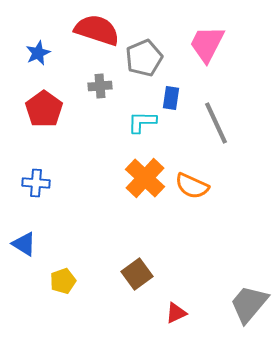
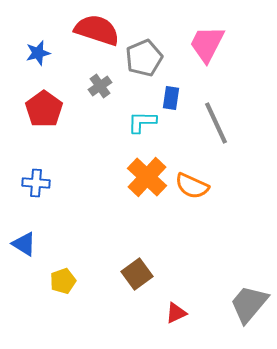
blue star: rotated 10 degrees clockwise
gray cross: rotated 30 degrees counterclockwise
orange cross: moved 2 px right, 1 px up
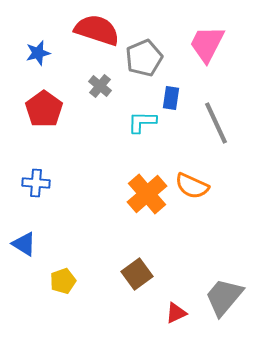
gray cross: rotated 15 degrees counterclockwise
orange cross: moved 17 px down; rotated 6 degrees clockwise
gray trapezoid: moved 25 px left, 7 px up
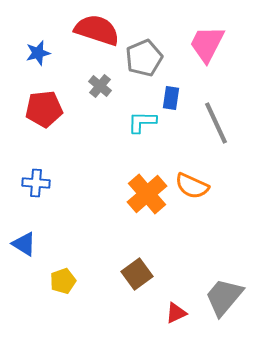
red pentagon: rotated 30 degrees clockwise
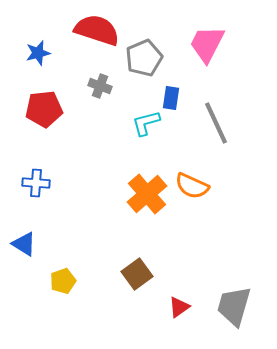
gray cross: rotated 20 degrees counterclockwise
cyan L-shape: moved 4 px right, 1 px down; rotated 16 degrees counterclockwise
gray trapezoid: moved 10 px right, 9 px down; rotated 24 degrees counterclockwise
red triangle: moved 3 px right, 6 px up; rotated 10 degrees counterclockwise
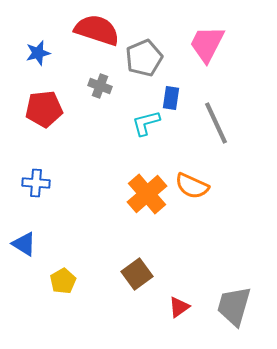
yellow pentagon: rotated 10 degrees counterclockwise
